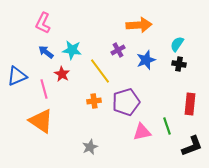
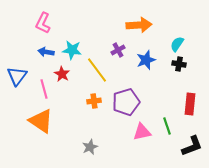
blue arrow: rotated 28 degrees counterclockwise
yellow line: moved 3 px left, 1 px up
blue triangle: rotated 30 degrees counterclockwise
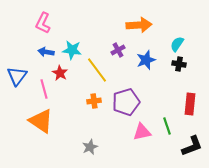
red star: moved 2 px left, 1 px up
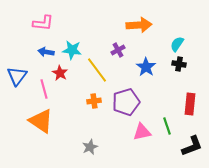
pink L-shape: rotated 110 degrees counterclockwise
blue star: moved 7 px down; rotated 18 degrees counterclockwise
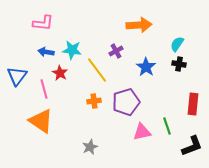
purple cross: moved 2 px left, 1 px down
red rectangle: moved 3 px right
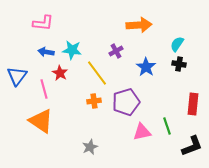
yellow line: moved 3 px down
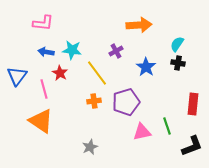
black cross: moved 1 px left, 1 px up
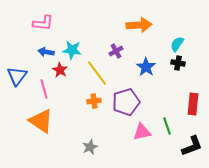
red star: moved 3 px up
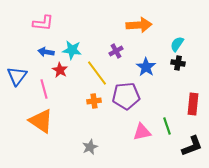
purple pentagon: moved 6 px up; rotated 12 degrees clockwise
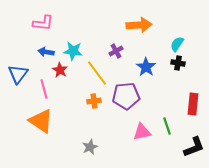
cyan star: moved 1 px right, 1 px down
blue triangle: moved 1 px right, 2 px up
black L-shape: moved 2 px right, 1 px down
